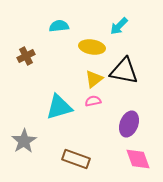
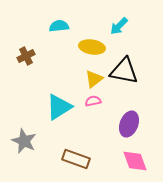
cyan triangle: rotated 16 degrees counterclockwise
gray star: rotated 15 degrees counterclockwise
pink diamond: moved 3 px left, 2 px down
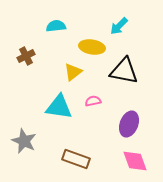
cyan semicircle: moved 3 px left
yellow triangle: moved 21 px left, 7 px up
cyan triangle: rotated 40 degrees clockwise
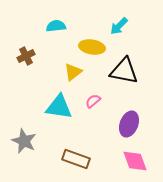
pink semicircle: rotated 28 degrees counterclockwise
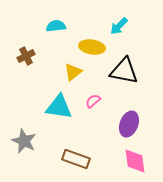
pink diamond: rotated 12 degrees clockwise
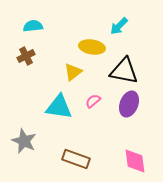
cyan semicircle: moved 23 px left
purple ellipse: moved 20 px up
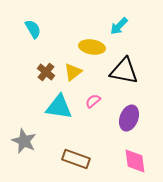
cyan semicircle: moved 3 px down; rotated 66 degrees clockwise
brown cross: moved 20 px right, 16 px down; rotated 24 degrees counterclockwise
purple ellipse: moved 14 px down
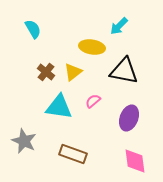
brown rectangle: moved 3 px left, 5 px up
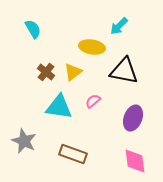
purple ellipse: moved 4 px right
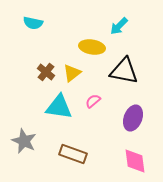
cyan semicircle: moved 6 px up; rotated 132 degrees clockwise
yellow triangle: moved 1 px left, 1 px down
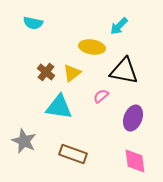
pink semicircle: moved 8 px right, 5 px up
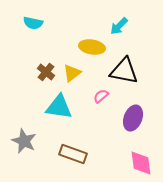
pink diamond: moved 6 px right, 2 px down
